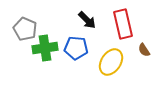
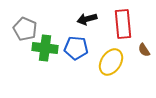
black arrow: moved 1 px up; rotated 120 degrees clockwise
red rectangle: rotated 8 degrees clockwise
green cross: rotated 15 degrees clockwise
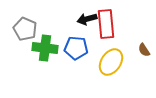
red rectangle: moved 17 px left
